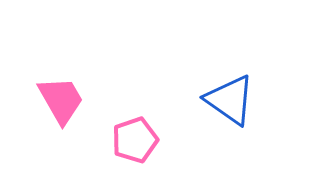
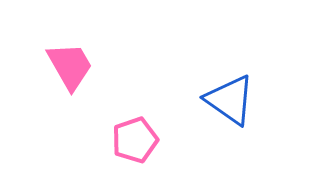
pink trapezoid: moved 9 px right, 34 px up
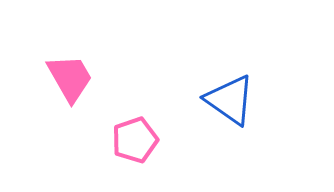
pink trapezoid: moved 12 px down
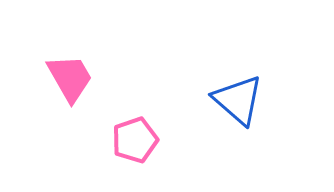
blue triangle: moved 8 px right; rotated 6 degrees clockwise
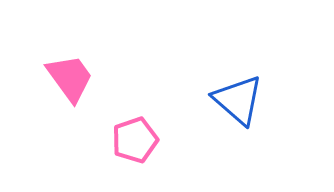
pink trapezoid: rotated 6 degrees counterclockwise
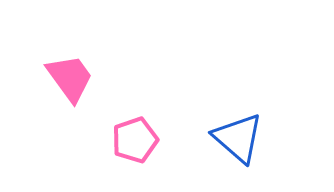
blue triangle: moved 38 px down
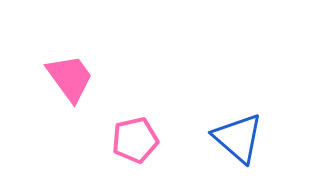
pink pentagon: rotated 6 degrees clockwise
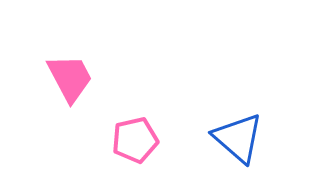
pink trapezoid: rotated 8 degrees clockwise
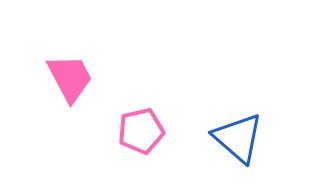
pink pentagon: moved 6 px right, 9 px up
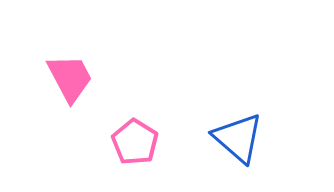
pink pentagon: moved 6 px left, 11 px down; rotated 27 degrees counterclockwise
